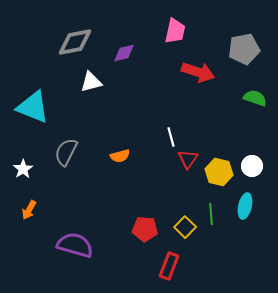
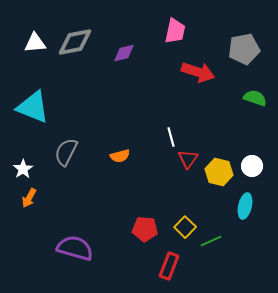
white triangle: moved 56 px left, 39 px up; rotated 10 degrees clockwise
orange arrow: moved 12 px up
green line: moved 27 px down; rotated 70 degrees clockwise
purple semicircle: moved 3 px down
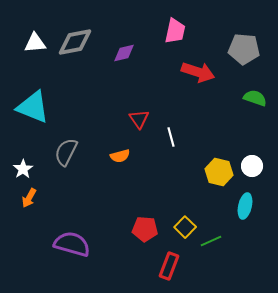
gray pentagon: rotated 16 degrees clockwise
red triangle: moved 49 px left, 40 px up; rotated 10 degrees counterclockwise
purple semicircle: moved 3 px left, 4 px up
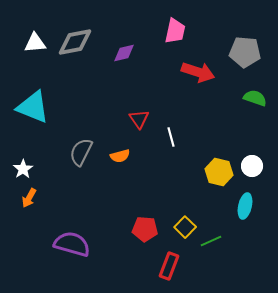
gray pentagon: moved 1 px right, 3 px down
gray semicircle: moved 15 px right
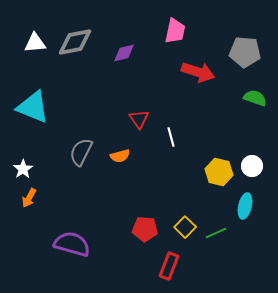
green line: moved 5 px right, 8 px up
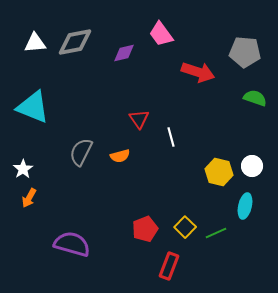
pink trapezoid: moved 14 px left, 3 px down; rotated 132 degrees clockwise
red pentagon: rotated 25 degrees counterclockwise
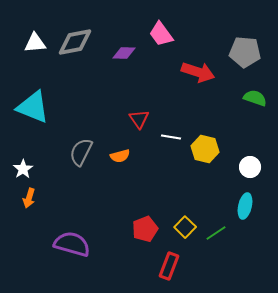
purple diamond: rotated 15 degrees clockwise
white line: rotated 66 degrees counterclockwise
white circle: moved 2 px left, 1 px down
yellow hexagon: moved 14 px left, 23 px up
orange arrow: rotated 12 degrees counterclockwise
green line: rotated 10 degrees counterclockwise
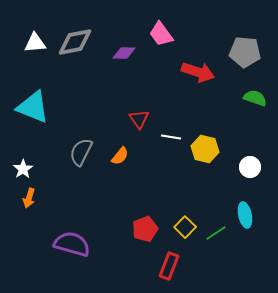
orange semicircle: rotated 36 degrees counterclockwise
cyan ellipse: moved 9 px down; rotated 25 degrees counterclockwise
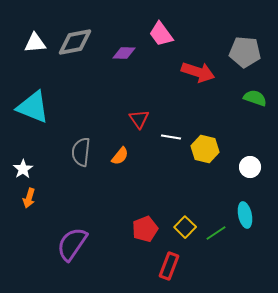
gray semicircle: rotated 20 degrees counterclockwise
purple semicircle: rotated 72 degrees counterclockwise
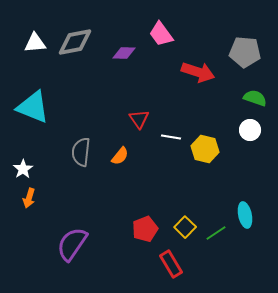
white circle: moved 37 px up
red rectangle: moved 2 px right, 2 px up; rotated 52 degrees counterclockwise
